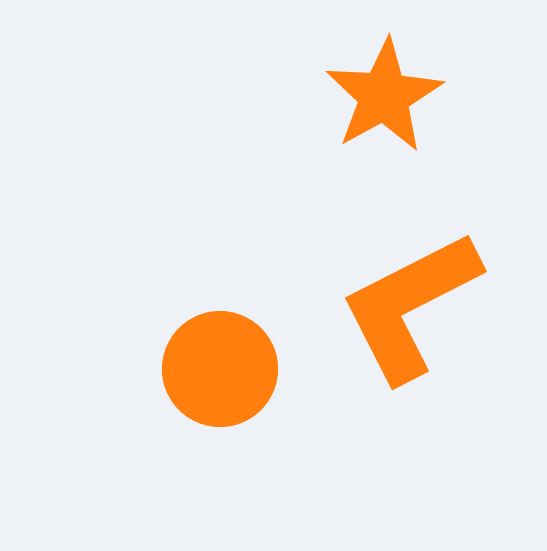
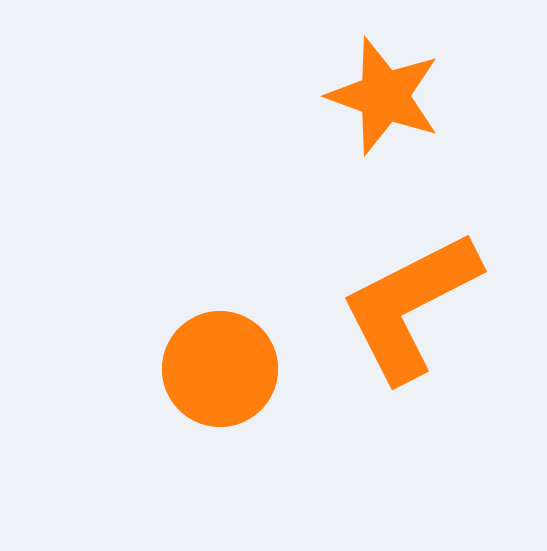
orange star: rotated 23 degrees counterclockwise
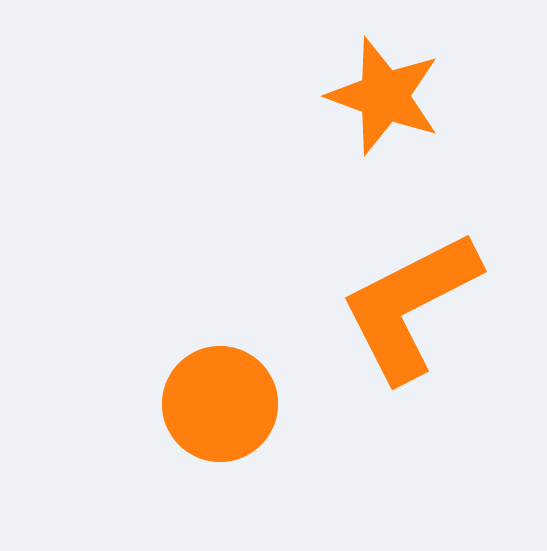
orange circle: moved 35 px down
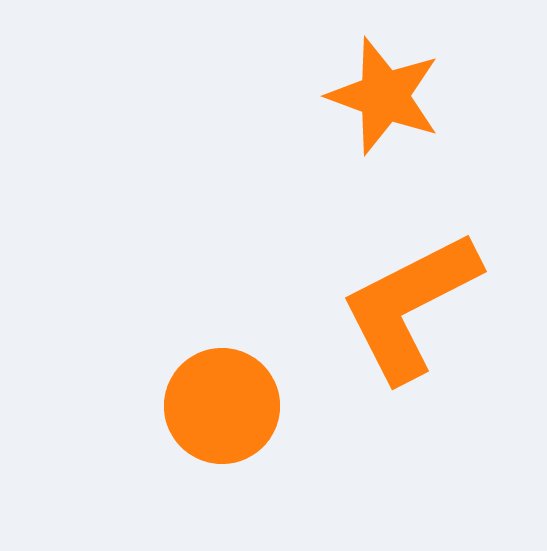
orange circle: moved 2 px right, 2 px down
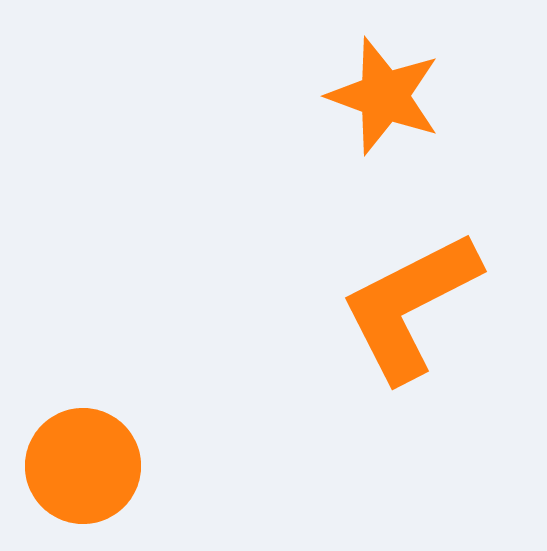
orange circle: moved 139 px left, 60 px down
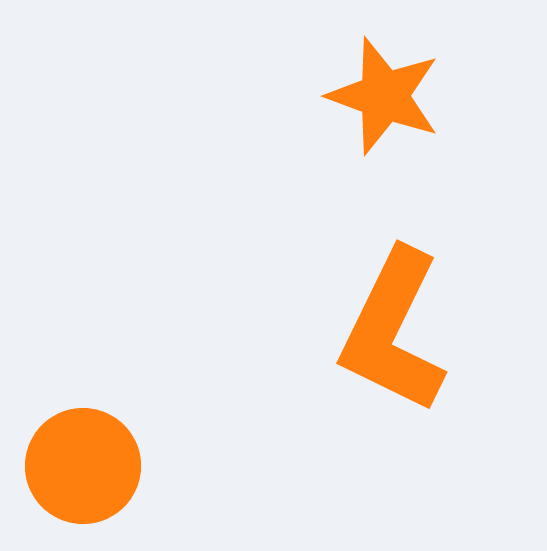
orange L-shape: moved 17 px left, 25 px down; rotated 37 degrees counterclockwise
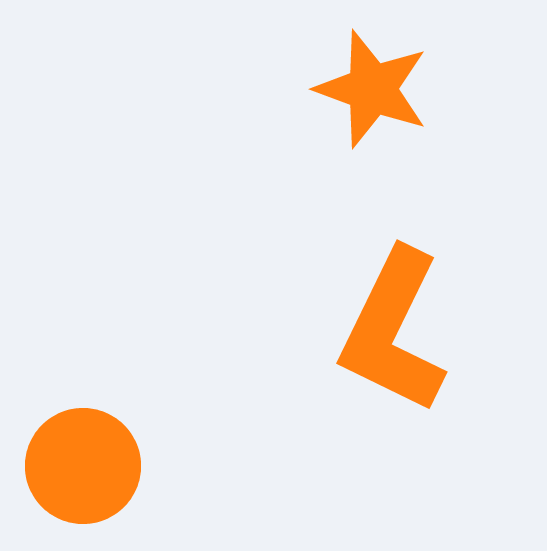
orange star: moved 12 px left, 7 px up
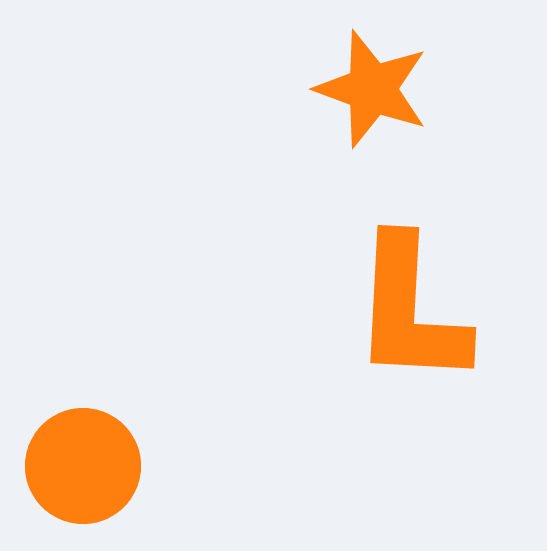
orange L-shape: moved 17 px right, 20 px up; rotated 23 degrees counterclockwise
